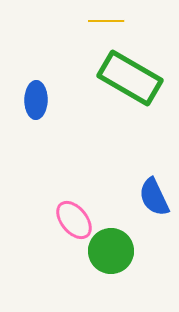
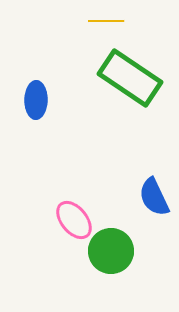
green rectangle: rotated 4 degrees clockwise
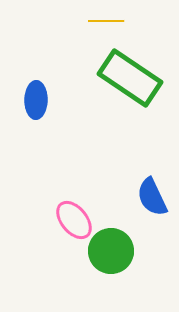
blue semicircle: moved 2 px left
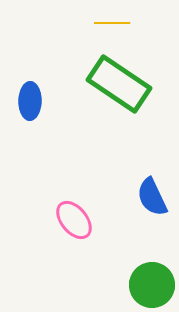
yellow line: moved 6 px right, 2 px down
green rectangle: moved 11 px left, 6 px down
blue ellipse: moved 6 px left, 1 px down
green circle: moved 41 px right, 34 px down
